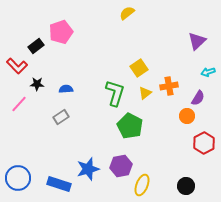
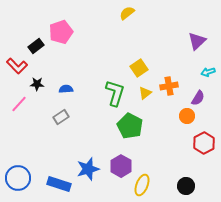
purple hexagon: rotated 20 degrees counterclockwise
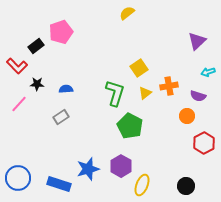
purple semicircle: moved 2 px up; rotated 77 degrees clockwise
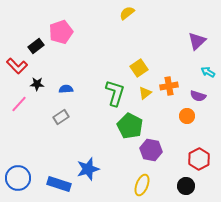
cyan arrow: rotated 48 degrees clockwise
red hexagon: moved 5 px left, 16 px down
purple hexagon: moved 30 px right, 16 px up; rotated 20 degrees counterclockwise
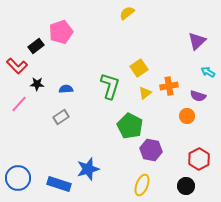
green L-shape: moved 5 px left, 7 px up
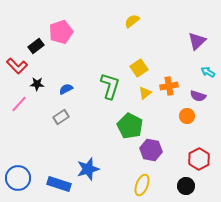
yellow semicircle: moved 5 px right, 8 px down
blue semicircle: rotated 24 degrees counterclockwise
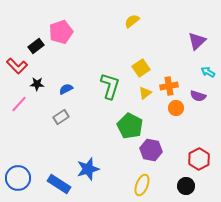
yellow square: moved 2 px right
orange circle: moved 11 px left, 8 px up
blue rectangle: rotated 15 degrees clockwise
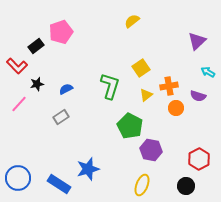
black star: rotated 16 degrees counterclockwise
yellow triangle: moved 1 px right, 2 px down
